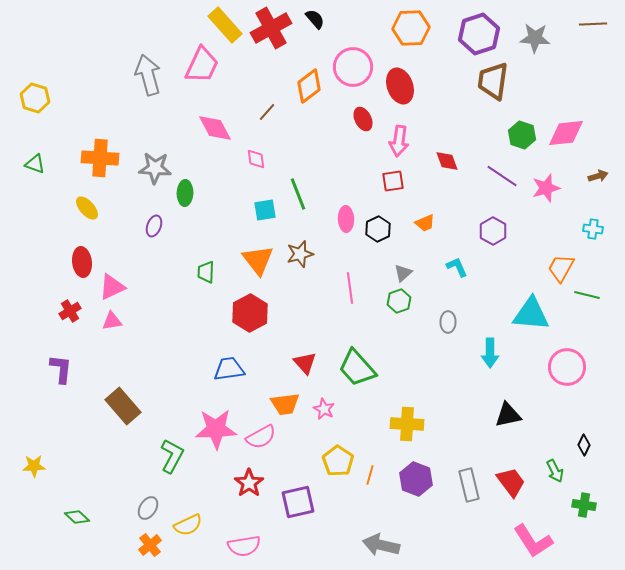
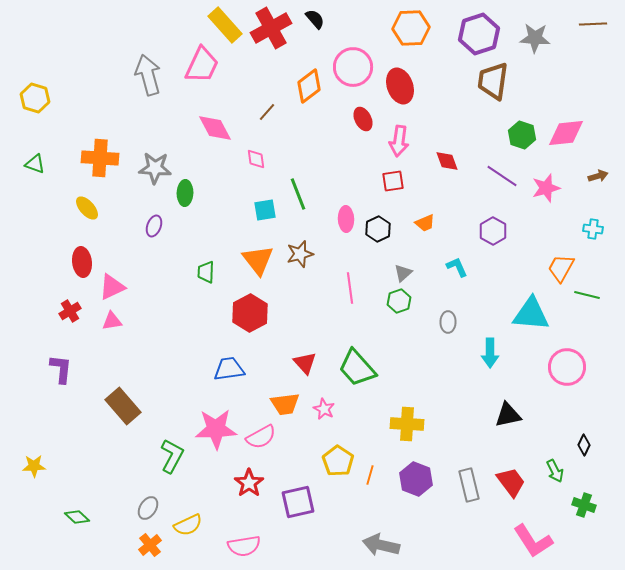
green cross at (584, 505): rotated 10 degrees clockwise
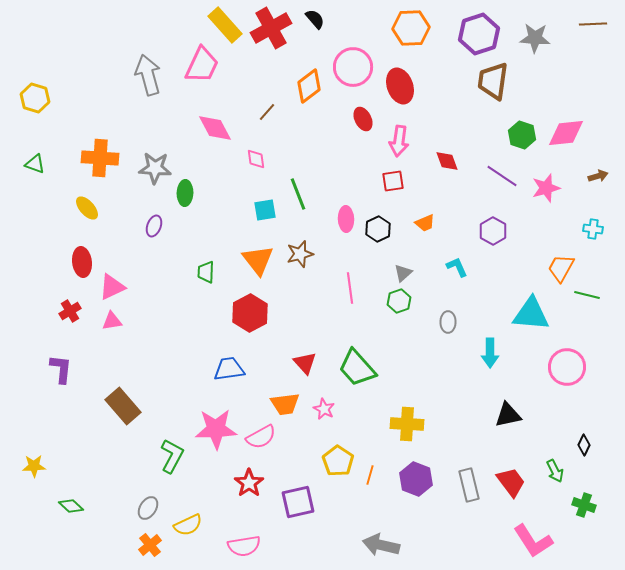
green diamond at (77, 517): moved 6 px left, 11 px up
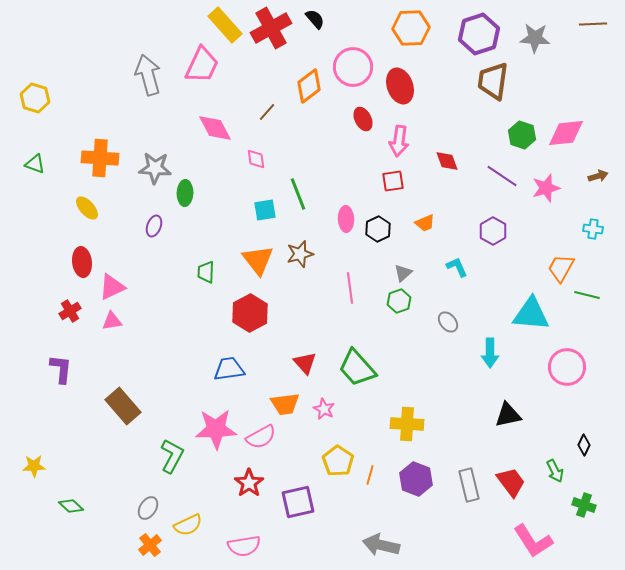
gray ellipse at (448, 322): rotated 40 degrees counterclockwise
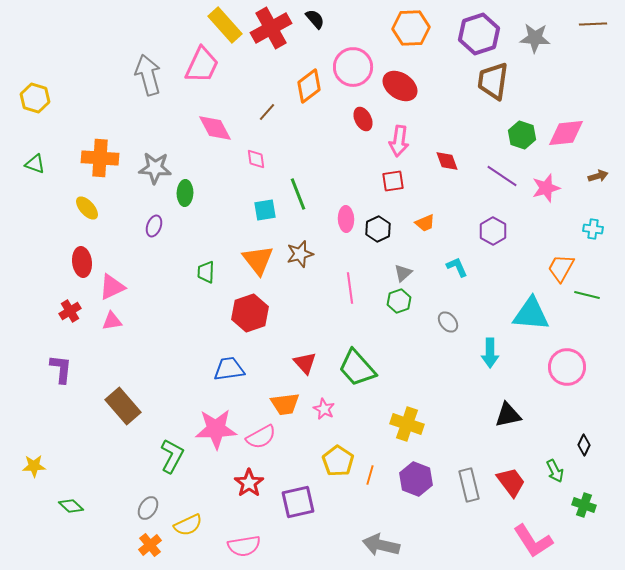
red ellipse at (400, 86): rotated 36 degrees counterclockwise
red hexagon at (250, 313): rotated 9 degrees clockwise
yellow cross at (407, 424): rotated 16 degrees clockwise
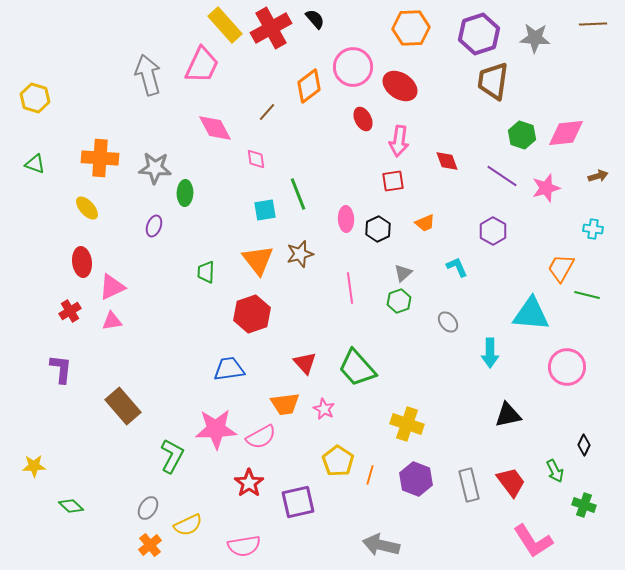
red hexagon at (250, 313): moved 2 px right, 1 px down
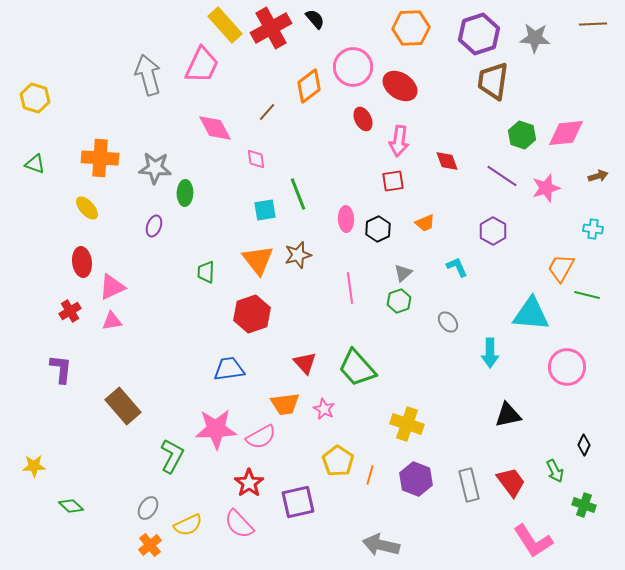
brown star at (300, 254): moved 2 px left, 1 px down
pink semicircle at (244, 546): moved 5 px left, 22 px up; rotated 56 degrees clockwise
